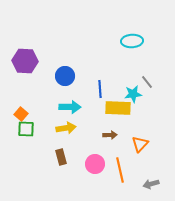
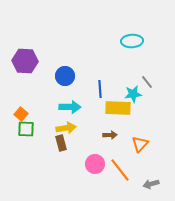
brown rectangle: moved 14 px up
orange line: rotated 25 degrees counterclockwise
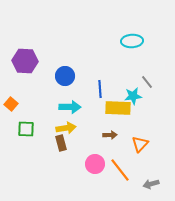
cyan star: moved 2 px down
orange square: moved 10 px left, 10 px up
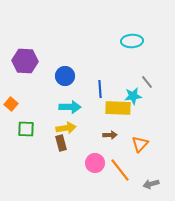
pink circle: moved 1 px up
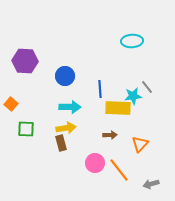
gray line: moved 5 px down
orange line: moved 1 px left
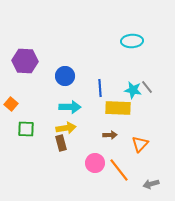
blue line: moved 1 px up
cyan star: moved 6 px up; rotated 18 degrees clockwise
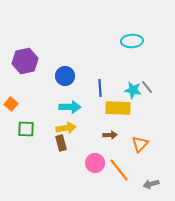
purple hexagon: rotated 15 degrees counterclockwise
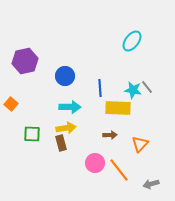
cyan ellipse: rotated 50 degrees counterclockwise
green square: moved 6 px right, 5 px down
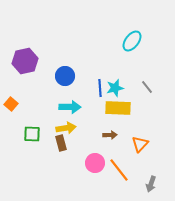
cyan star: moved 18 px left, 2 px up; rotated 24 degrees counterclockwise
gray arrow: rotated 56 degrees counterclockwise
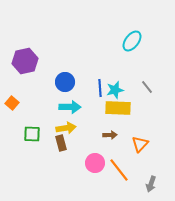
blue circle: moved 6 px down
cyan star: moved 2 px down
orange square: moved 1 px right, 1 px up
